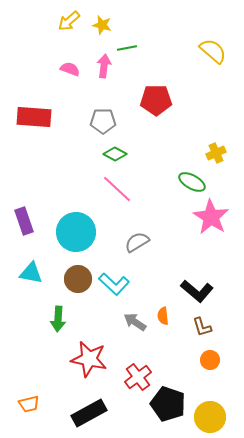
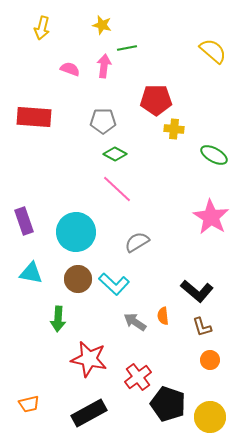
yellow arrow: moved 27 px left, 7 px down; rotated 35 degrees counterclockwise
yellow cross: moved 42 px left, 24 px up; rotated 30 degrees clockwise
green ellipse: moved 22 px right, 27 px up
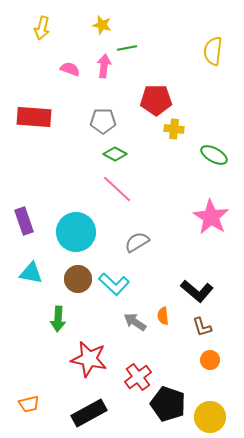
yellow semicircle: rotated 124 degrees counterclockwise
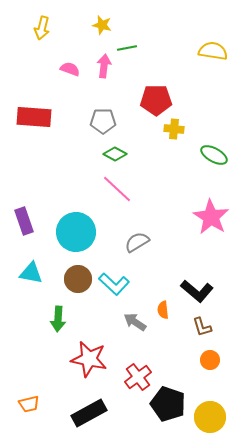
yellow semicircle: rotated 92 degrees clockwise
orange semicircle: moved 6 px up
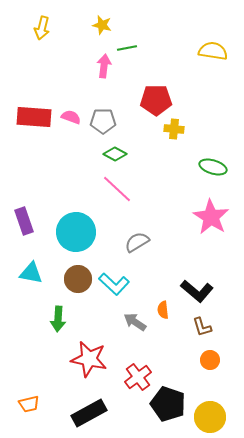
pink semicircle: moved 1 px right, 48 px down
green ellipse: moved 1 px left, 12 px down; rotated 12 degrees counterclockwise
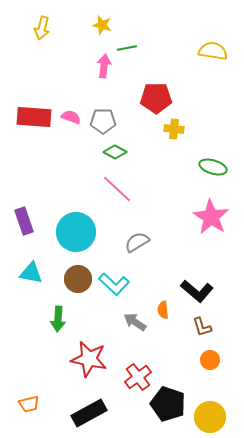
red pentagon: moved 2 px up
green diamond: moved 2 px up
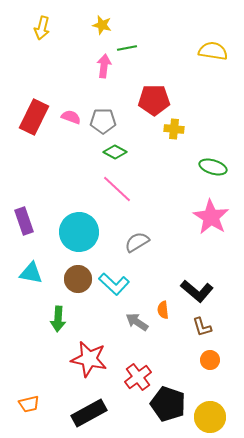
red pentagon: moved 2 px left, 2 px down
red rectangle: rotated 68 degrees counterclockwise
cyan circle: moved 3 px right
gray arrow: moved 2 px right
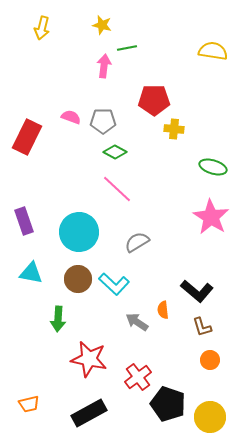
red rectangle: moved 7 px left, 20 px down
